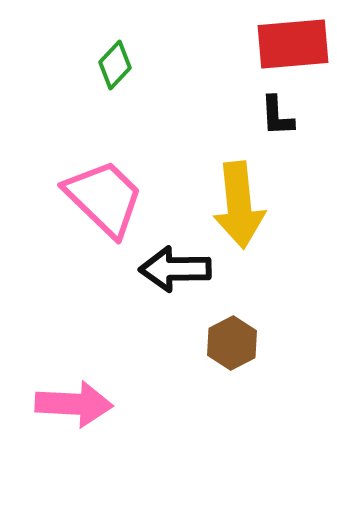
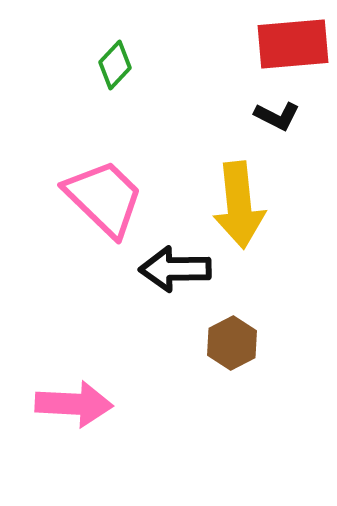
black L-shape: rotated 60 degrees counterclockwise
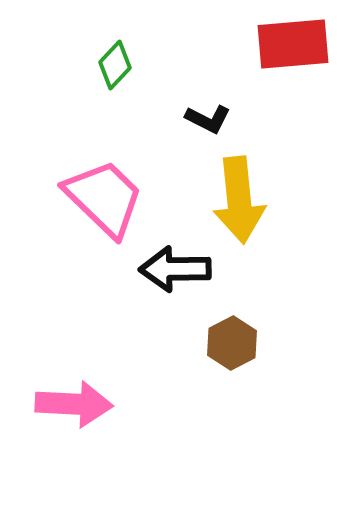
black L-shape: moved 69 px left, 3 px down
yellow arrow: moved 5 px up
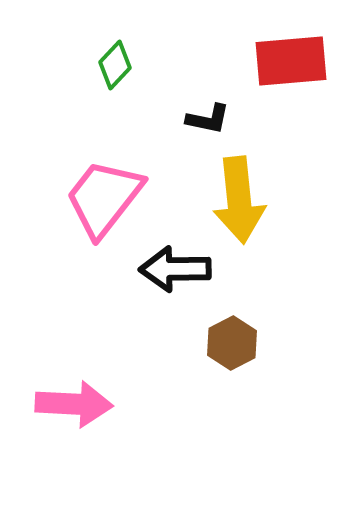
red rectangle: moved 2 px left, 17 px down
black L-shape: rotated 15 degrees counterclockwise
pink trapezoid: rotated 96 degrees counterclockwise
